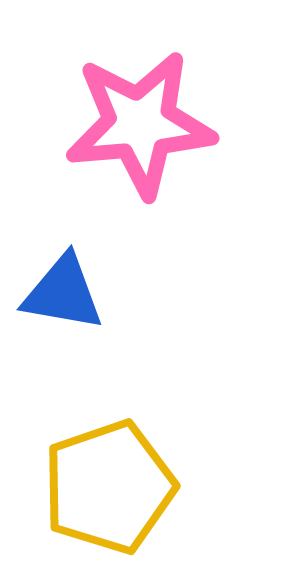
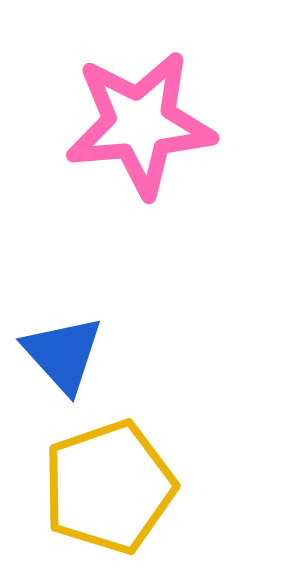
blue triangle: moved 61 px down; rotated 38 degrees clockwise
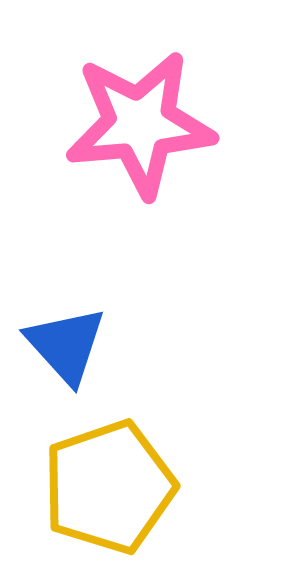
blue triangle: moved 3 px right, 9 px up
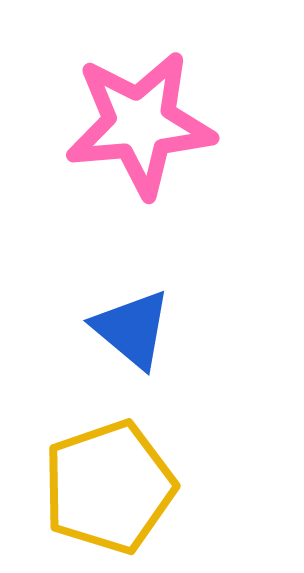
blue triangle: moved 66 px right, 16 px up; rotated 8 degrees counterclockwise
